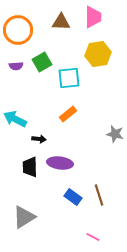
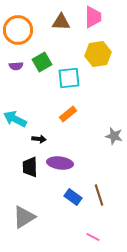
gray star: moved 1 px left, 2 px down
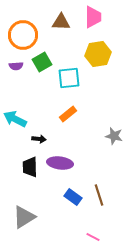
orange circle: moved 5 px right, 5 px down
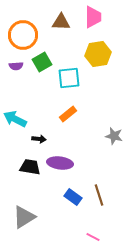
black trapezoid: rotated 100 degrees clockwise
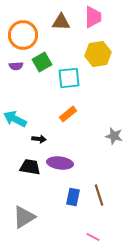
blue rectangle: rotated 66 degrees clockwise
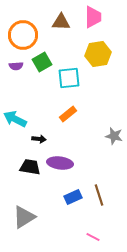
blue rectangle: rotated 54 degrees clockwise
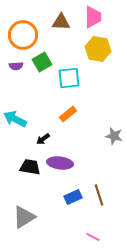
yellow hexagon: moved 5 px up; rotated 20 degrees clockwise
black arrow: moved 4 px right; rotated 136 degrees clockwise
